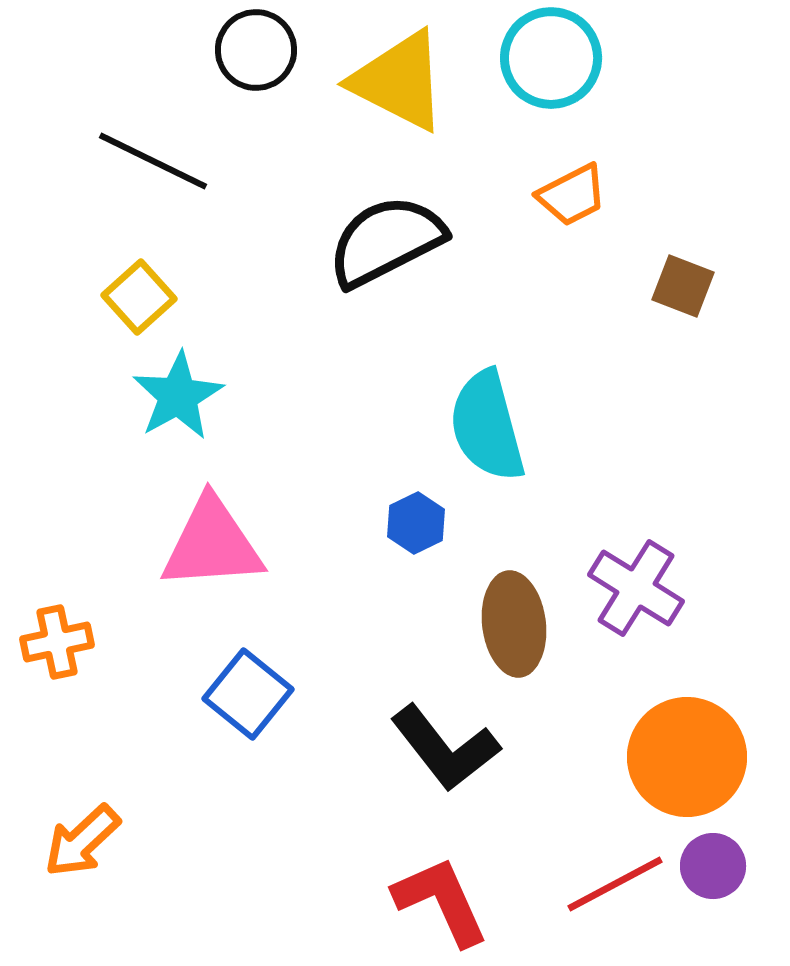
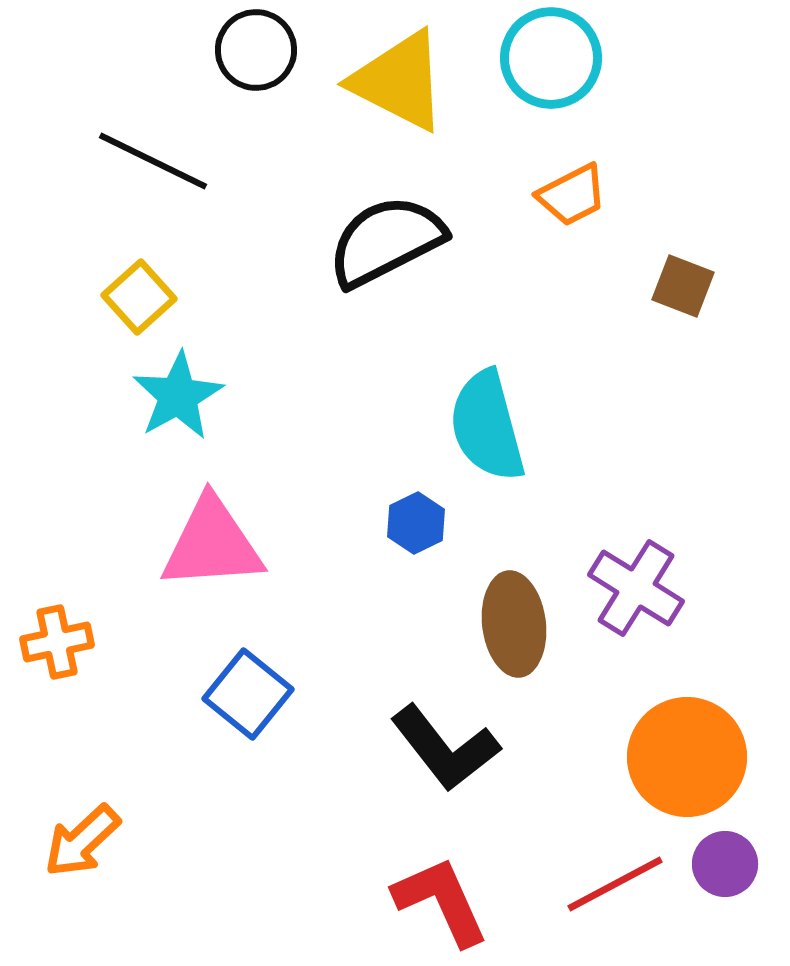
purple circle: moved 12 px right, 2 px up
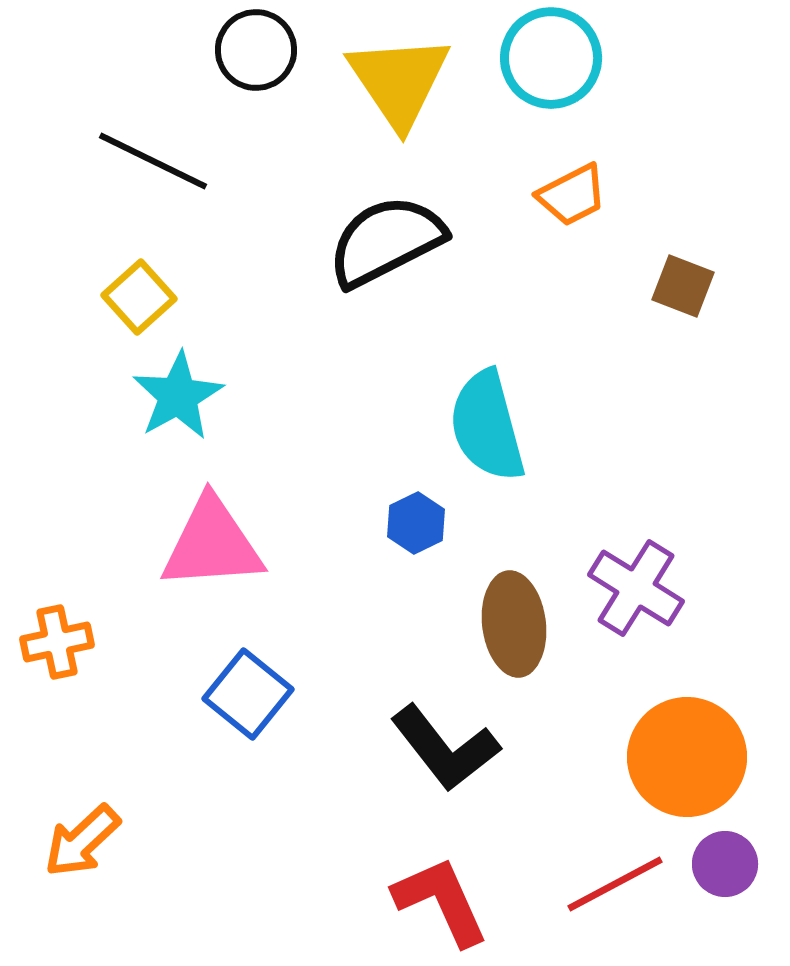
yellow triangle: rotated 29 degrees clockwise
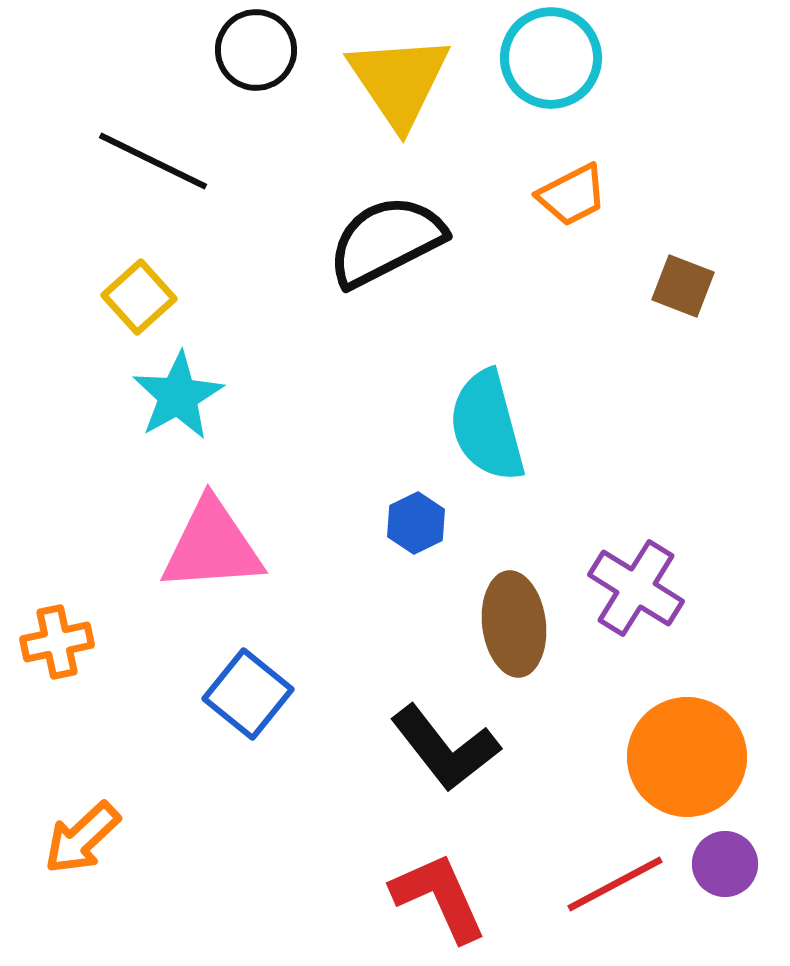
pink triangle: moved 2 px down
orange arrow: moved 3 px up
red L-shape: moved 2 px left, 4 px up
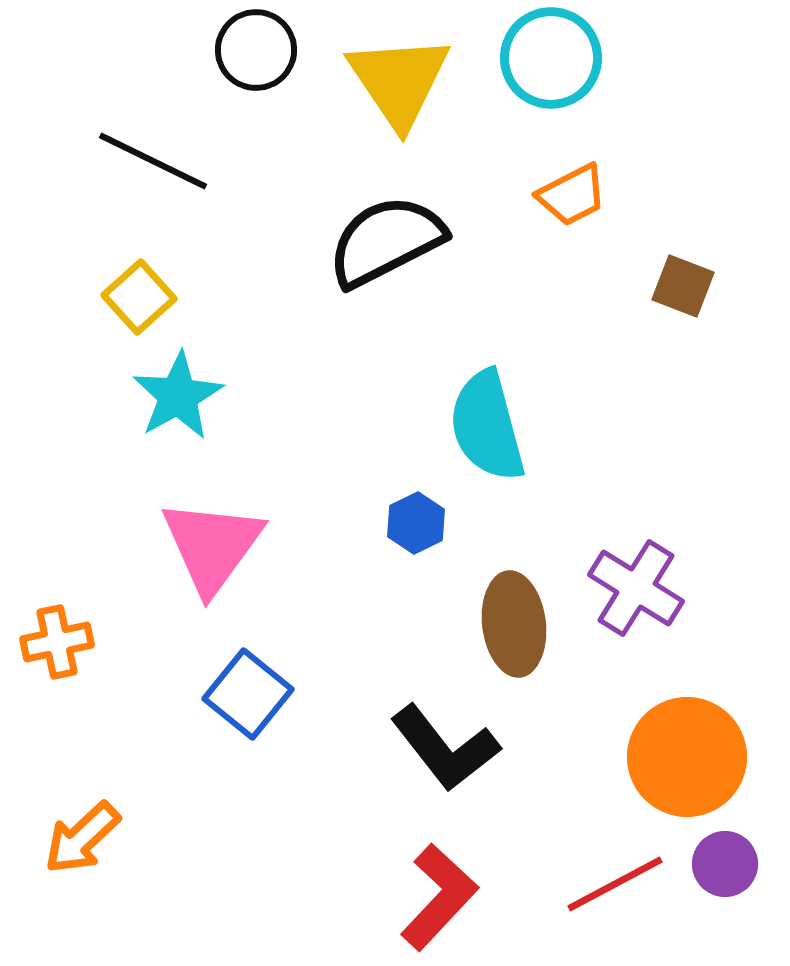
pink triangle: rotated 50 degrees counterclockwise
red L-shape: rotated 67 degrees clockwise
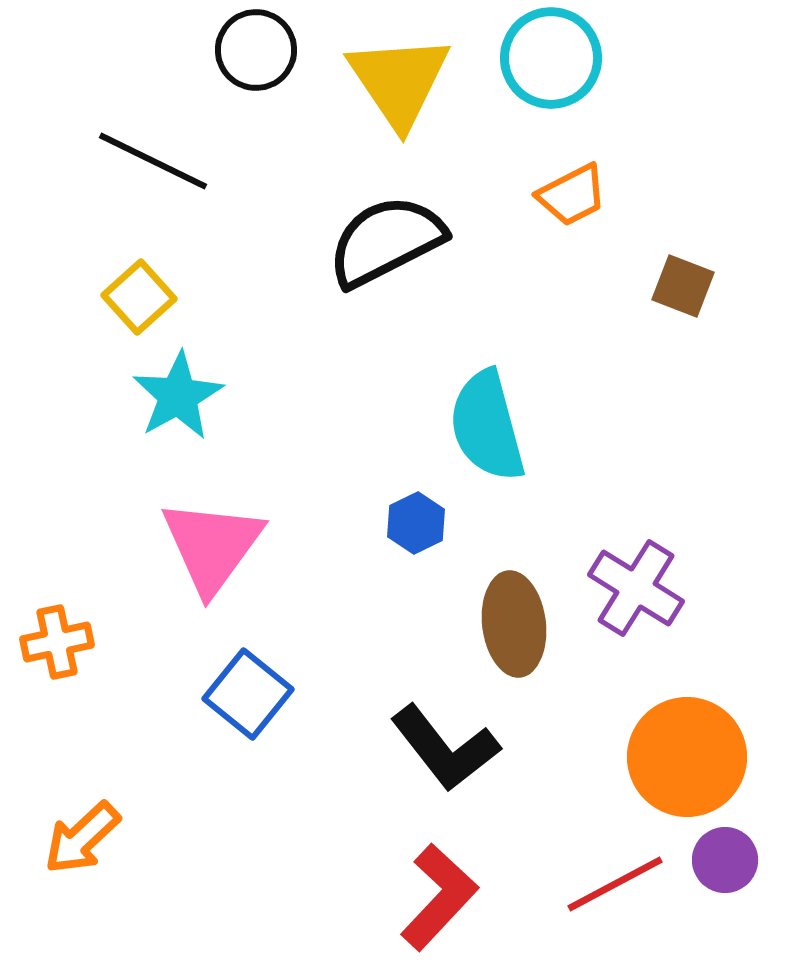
purple circle: moved 4 px up
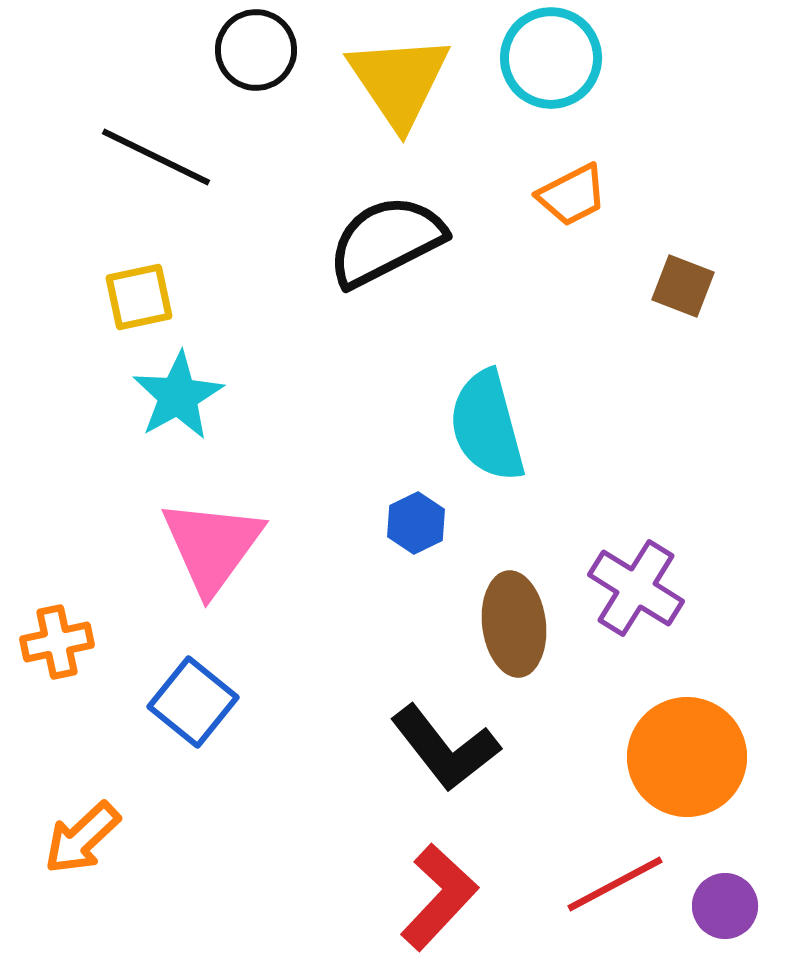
black line: moved 3 px right, 4 px up
yellow square: rotated 30 degrees clockwise
blue square: moved 55 px left, 8 px down
purple circle: moved 46 px down
